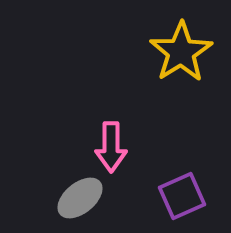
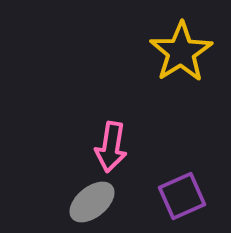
pink arrow: rotated 9 degrees clockwise
gray ellipse: moved 12 px right, 4 px down
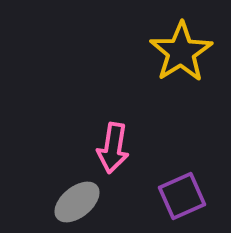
pink arrow: moved 2 px right, 1 px down
gray ellipse: moved 15 px left
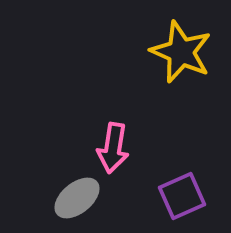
yellow star: rotated 16 degrees counterclockwise
gray ellipse: moved 4 px up
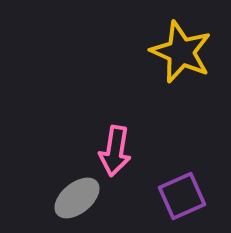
pink arrow: moved 2 px right, 3 px down
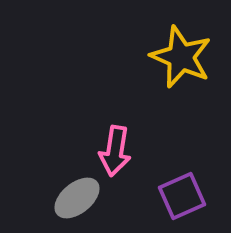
yellow star: moved 5 px down
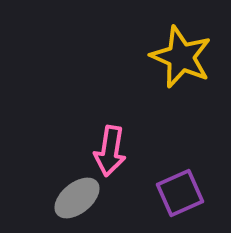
pink arrow: moved 5 px left
purple square: moved 2 px left, 3 px up
